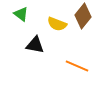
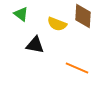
brown diamond: rotated 35 degrees counterclockwise
orange line: moved 2 px down
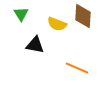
green triangle: rotated 21 degrees clockwise
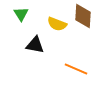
orange line: moved 1 px left, 1 px down
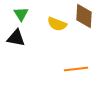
brown diamond: moved 1 px right
black triangle: moved 19 px left, 7 px up
orange line: rotated 30 degrees counterclockwise
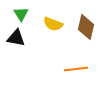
brown diamond: moved 2 px right, 11 px down; rotated 10 degrees clockwise
yellow semicircle: moved 4 px left
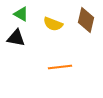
green triangle: rotated 28 degrees counterclockwise
brown diamond: moved 7 px up
orange line: moved 16 px left, 2 px up
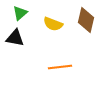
green triangle: moved 1 px left, 1 px up; rotated 49 degrees clockwise
black triangle: moved 1 px left
